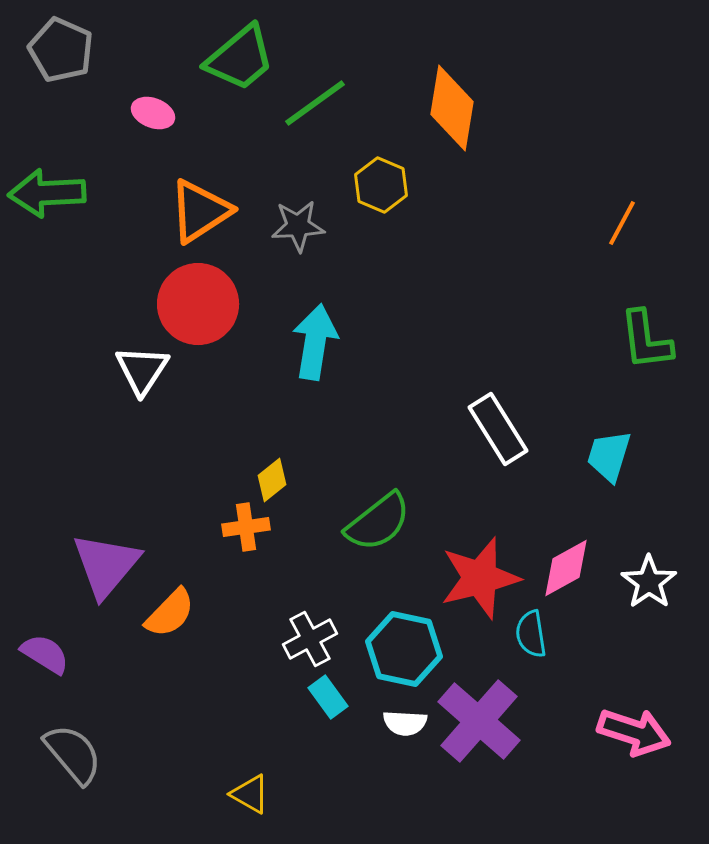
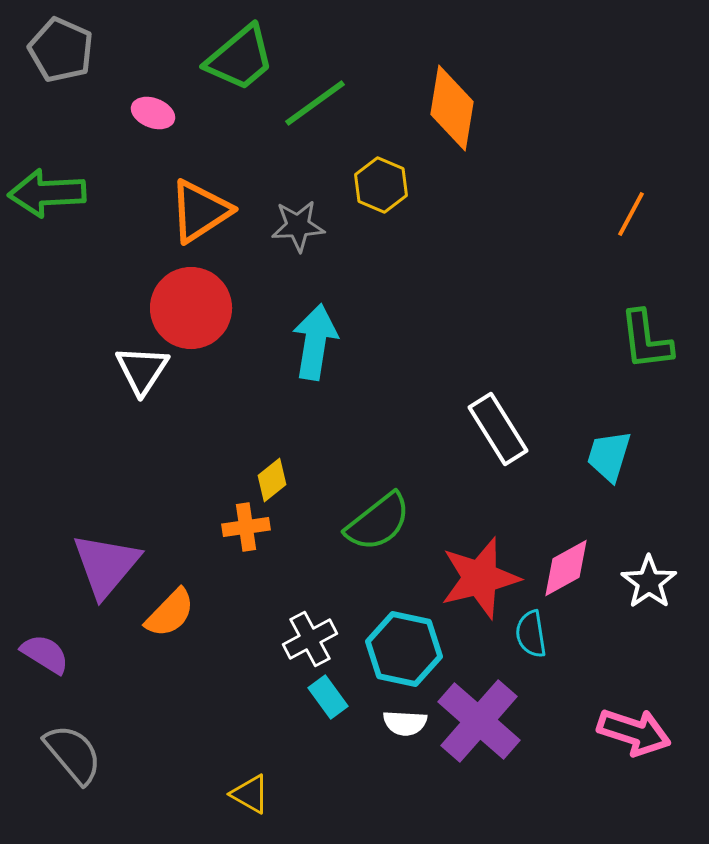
orange line: moved 9 px right, 9 px up
red circle: moved 7 px left, 4 px down
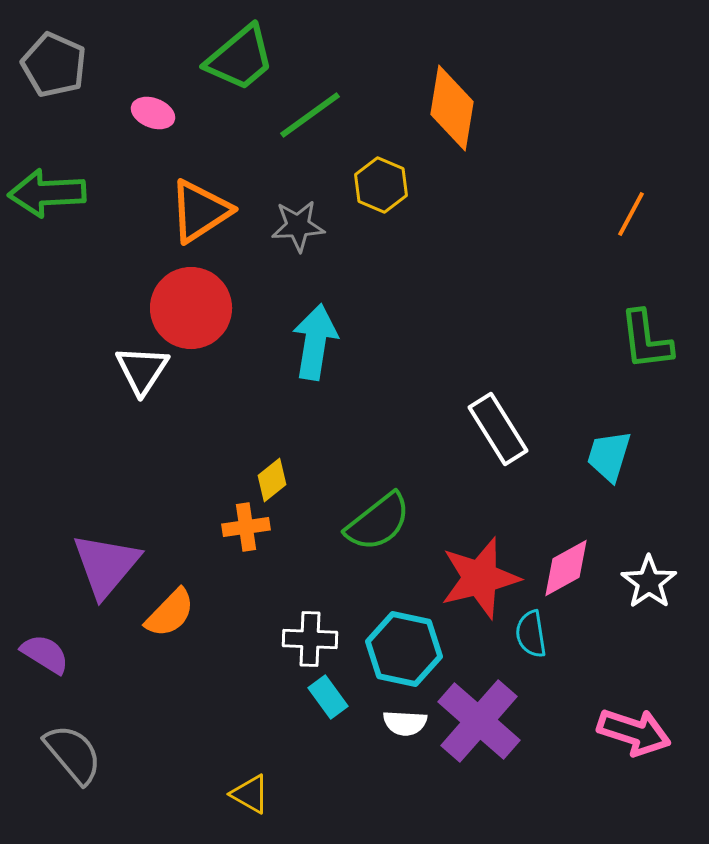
gray pentagon: moved 7 px left, 15 px down
green line: moved 5 px left, 12 px down
white cross: rotated 30 degrees clockwise
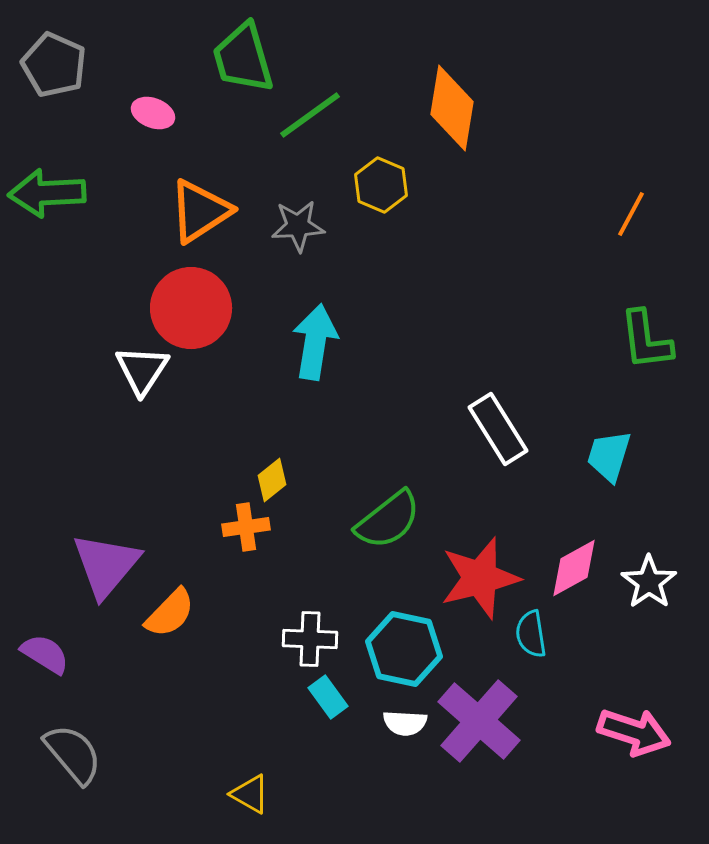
green trapezoid: moved 3 px right; rotated 114 degrees clockwise
green semicircle: moved 10 px right, 2 px up
pink diamond: moved 8 px right
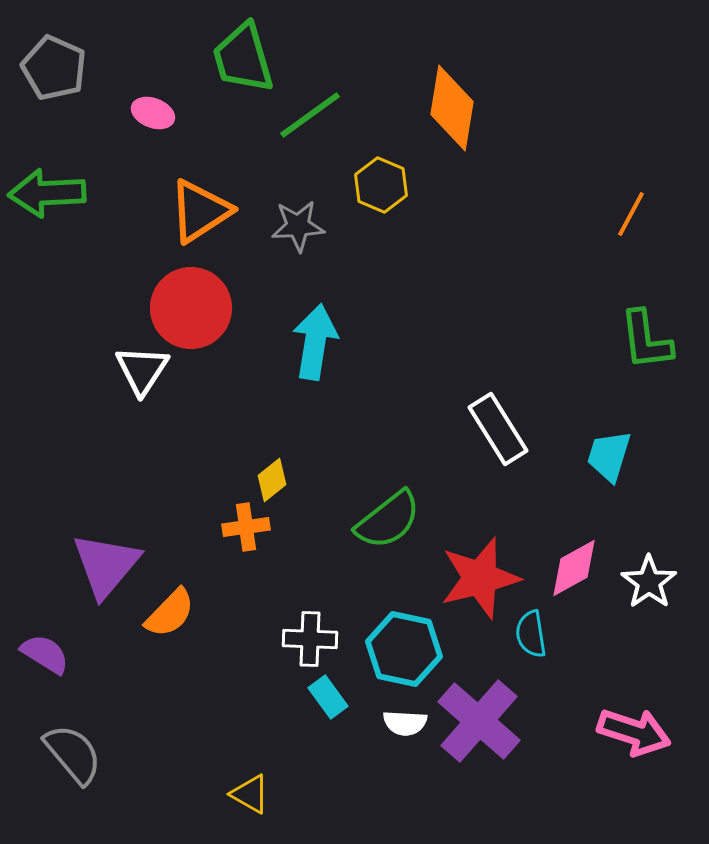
gray pentagon: moved 3 px down
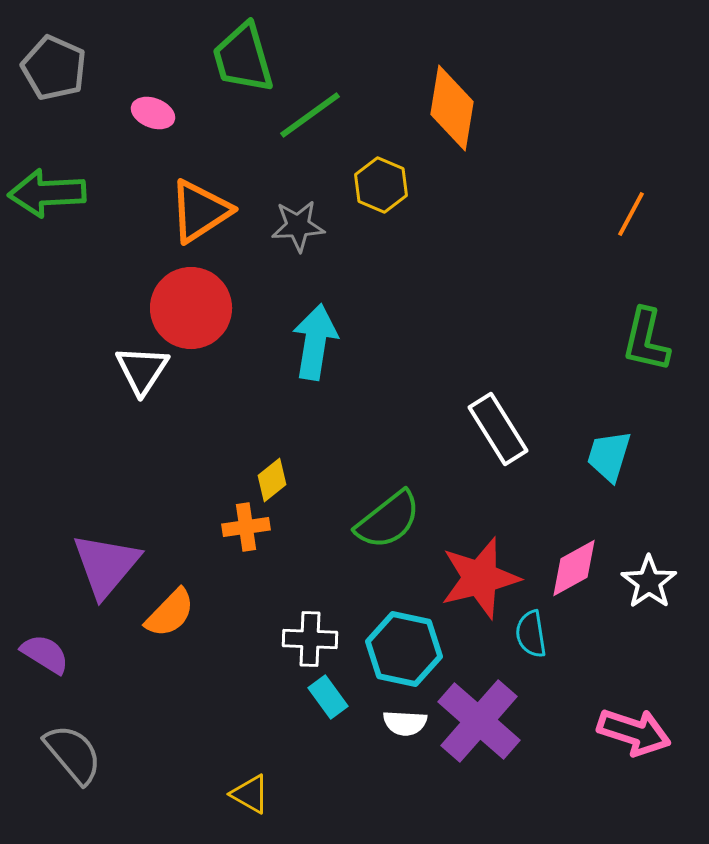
green L-shape: rotated 20 degrees clockwise
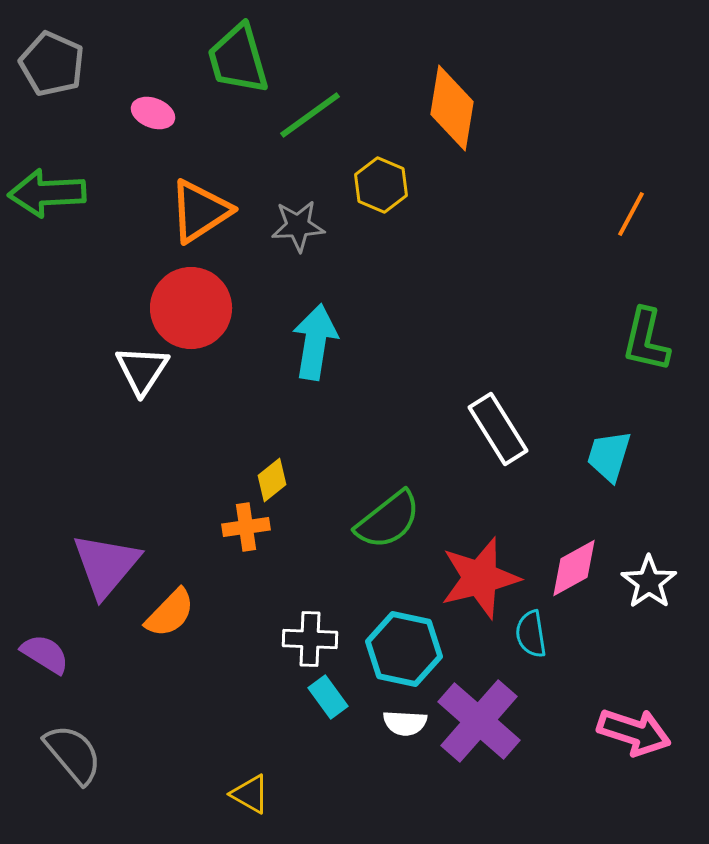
green trapezoid: moved 5 px left, 1 px down
gray pentagon: moved 2 px left, 4 px up
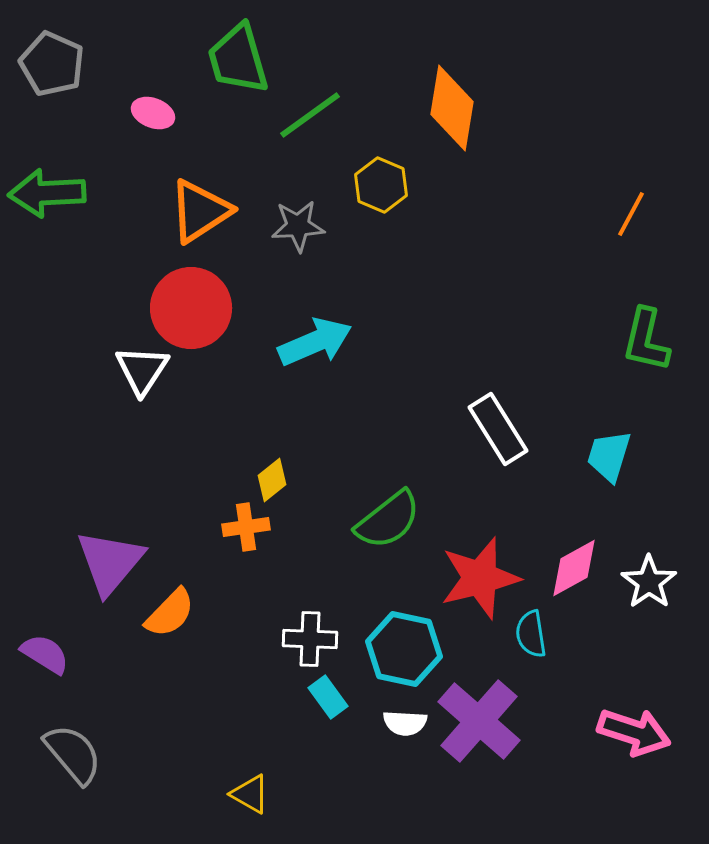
cyan arrow: rotated 58 degrees clockwise
purple triangle: moved 4 px right, 3 px up
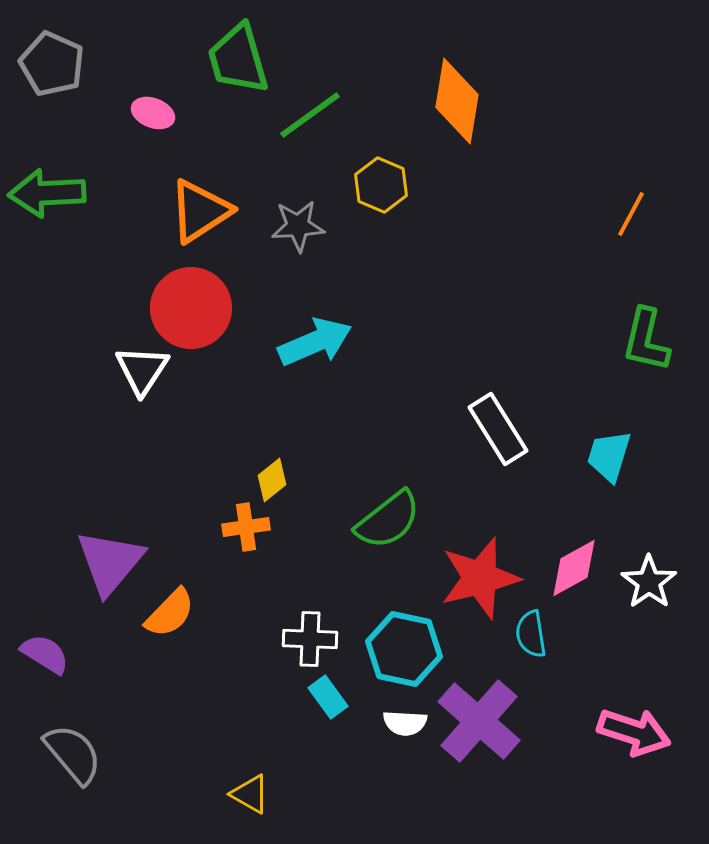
orange diamond: moved 5 px right, 7 px up
